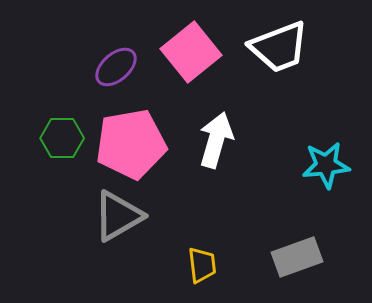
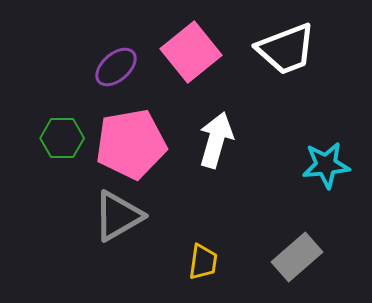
white trapezoid: moved 7 px right, 2 px down
gray rectangle: rotated 21 degrees counterclockwise
yellow trapezoid: moved 1 px right, 3 px up; rotated 15 degrees clockwise
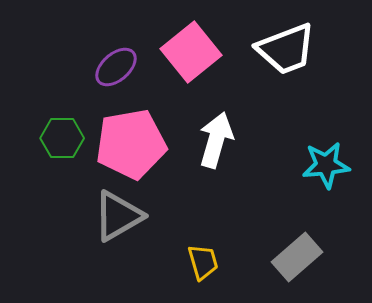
yellow trapezoid: rotated 24 degrees counterclockwise
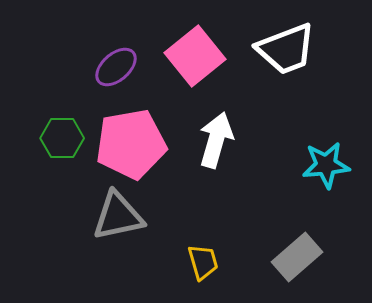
pink square: moved 4 px right, 4 px down
gray triangle: rotated 18 degrees clockwise
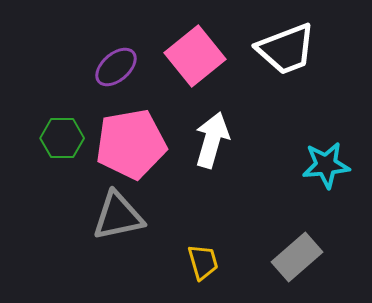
white arrow: moved 4 px left
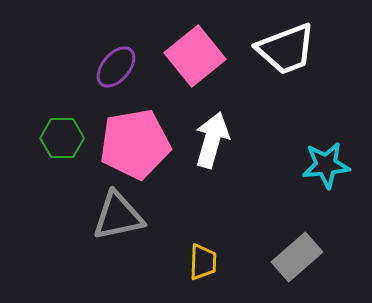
purple ellipse: rotated 9 degrees counterclockwise
pink pentagon: moved 4 px right
yellow trapezoid: rotated 18 degrees clockwise
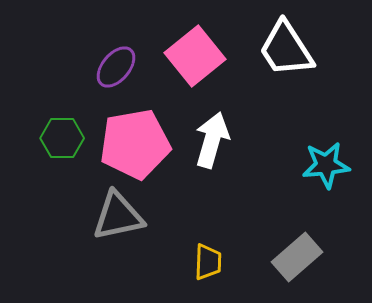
white trapezoid: rotated 78 degrees clockwise
yellow trapezoid: moved 5 px right
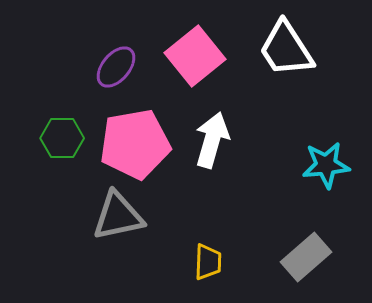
gray rectangle: moved 9 px right
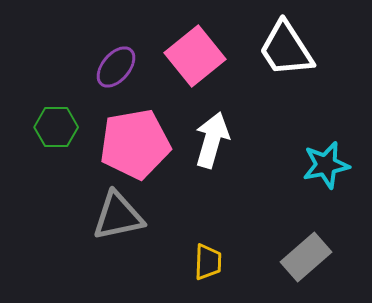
green hexagon: moved 6 px left, 11 px up
cyan star: rotated 6 degrees counterclockwise
